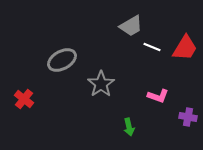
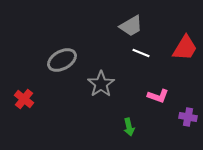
white line: moved 11 px left, 6 px down
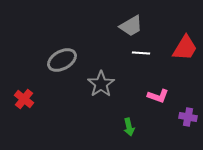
white line: rotated 18 degrees counterclockwise
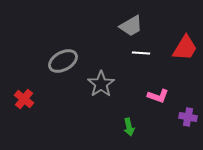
gray ellipse: moved 1 px right, 1 px down
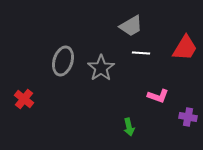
gray ellipse: rotated 44 degrees counterclockwise
gray star: moved 16 px up
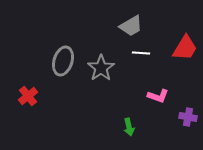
red cross: moved 4 px right, 3 px up; rotated 12 degrees clockwise
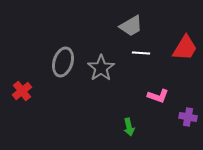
gray ellipse: moved 1 px down
red cross: moved 6 px left, 5 px up
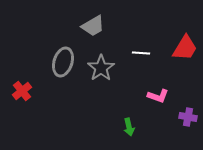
gray trapezoid: moved 38 px left
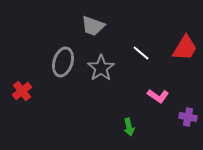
gray trapezoid: rotated 50 degrees clockwise
white line: rotated 36 degrees clockwise
pink L-shape: rotated 15 degrees clockwise
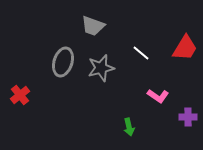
gray star: rotated 20 degrees clockwise
red cross: moved 2 px left, 4 px down
purple cross: rotated 12 degrees counterclockwise
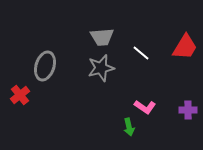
gray trapezoid: moved 9 px right, 11 px down; rotated 25 degrees counterclockwise
red trapezoid: moved 1 px up
gray ellipse: moved 18 px left, 4 px down
pink L-shape: moved 13 px left, 11 px down
purple cross: moved 7 px up
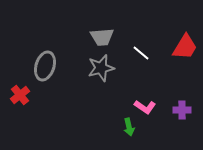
purple cross: moved 6 px left
